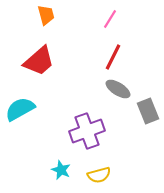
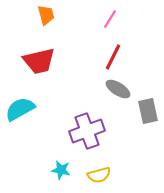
red trapezoid: rotated 28 degrees clockwise
gray rectangle: rotated 10 degrees clockwise
cyan star: rotated 12 degrees counterclockwise
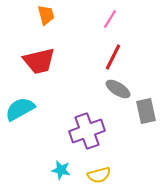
gray rectangle: moved 2 px left
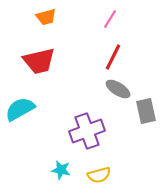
orange trapezoid: moved 2 px down; rotated 90 degrees clockwise
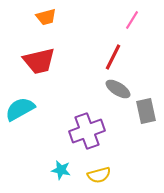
pink line: moved 22 px right, 1 px down
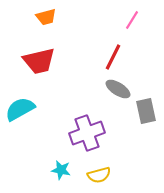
purple cross: moved 2 px down
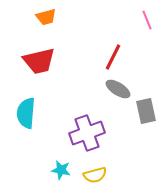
pink line: moved 15 px right; rotated 54 degrees counterclockwise
cyan semicircle: moved 6 px right, 4 px down; rotated 56 degrees counterclockwise
yellow semicircle: moved 4 px left
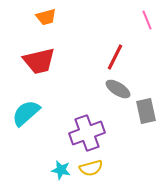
red line: moved 2 px right
cyan semicircle: rotated 44 degrees clockwise
yellow semicircle: moved 4 px left, 7 px up
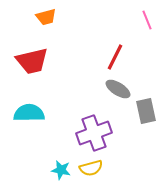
red trapezoid: moved 7 px left
cyan semicircle: moved 3 px right; rotated 40 degrees clockwise
purple cross: moved 7 px right
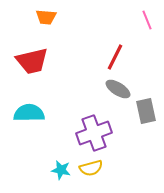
orange trapezoid: rotated 20 degrees clockwise
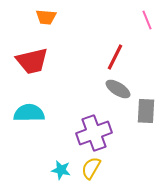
gray rectangle: rotated 15 degrees clockwise
yellow semicircle: rotated 135 degrees clockwise
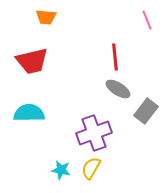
red line: rotated 32 degrees counterclockwise
gray rectangle: rotated 35 degrees clockwise
